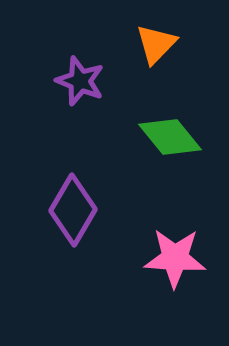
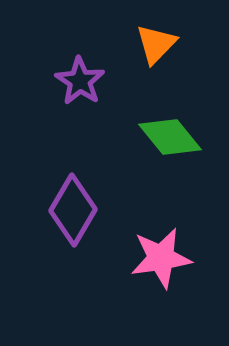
purple star: rotated 12 degrees clockwise
pink star: moved 14 px left; rotated 12 degrees counterclockwise
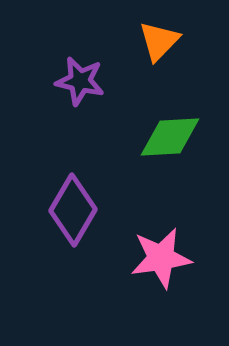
orange triangle: moved 3 px right, 3 px up
purple star: rotated 21 degrees counterclockwise
green diamond: rotated 54 degrees counterclockwise
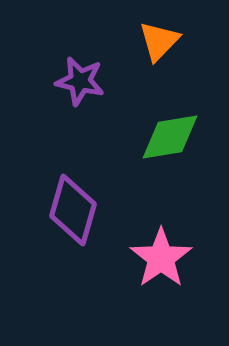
green diamond: rotated 6 degrees counterclockwise
purple diamond: rotated 14 degrees counterclockwise
pink star: rotated 26 degrees counterclockwise
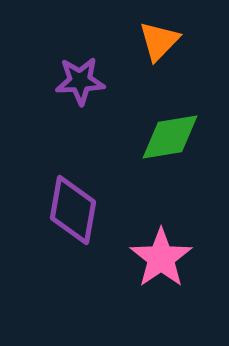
purple star: rotated 15 degrees counterclockwise
purple diamond: rotated 6 degrees counterclockwise
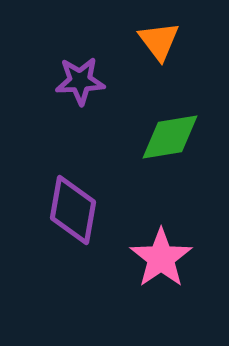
orange triangle: rotated 21 degrees counterclockwise
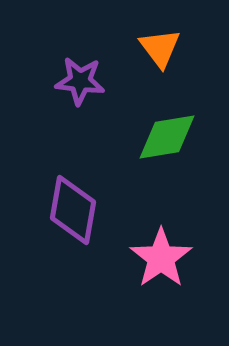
orange triangle: moved 1 px right, 7 px down
purple star: rotated 9 degrees clockwise
green diamond: moved 3 px left
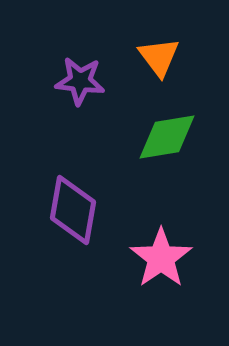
orange triangle: moved 1 px left, 9 px down
